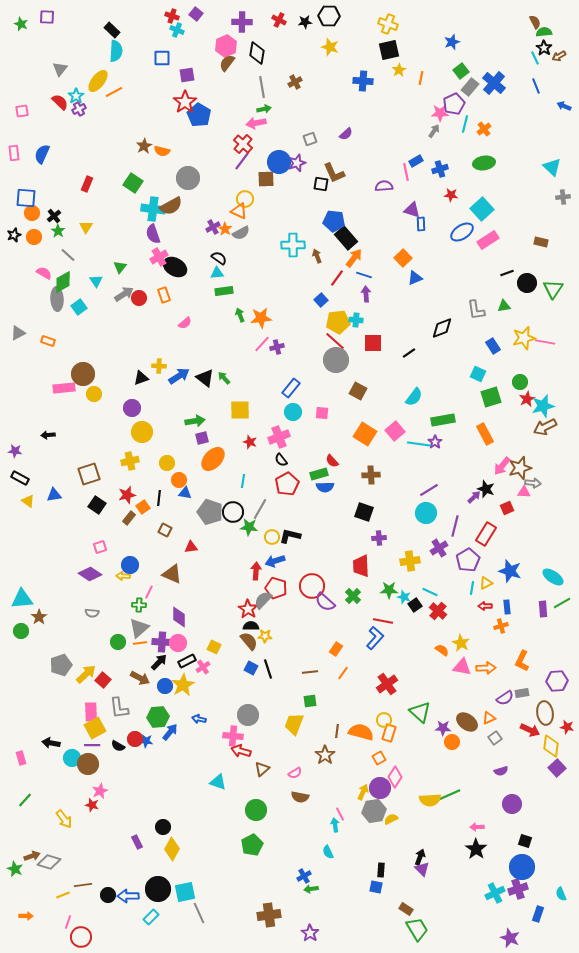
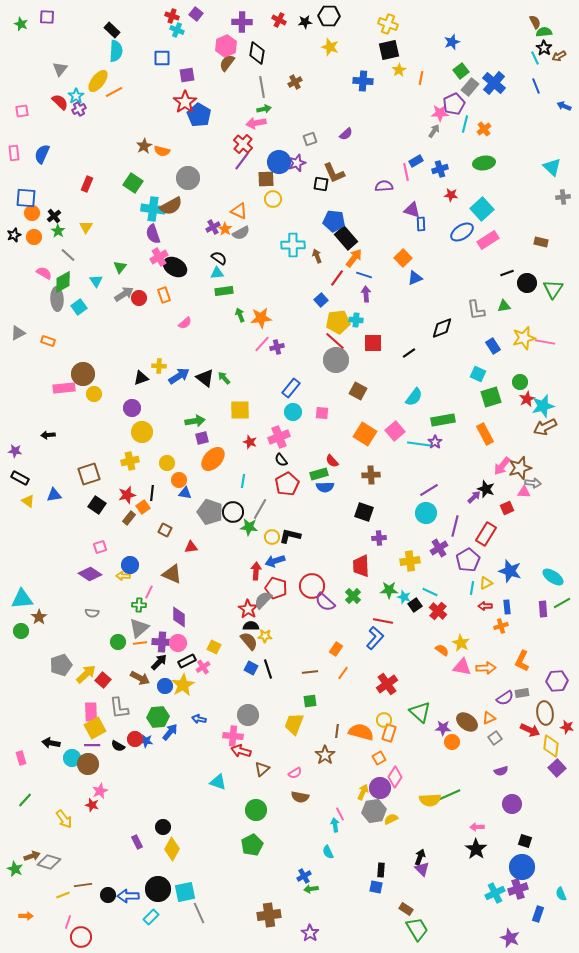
yellow circle at (245, 199): moved 28 px right
black line at (159, 498): moved 7 px left, 5 px up
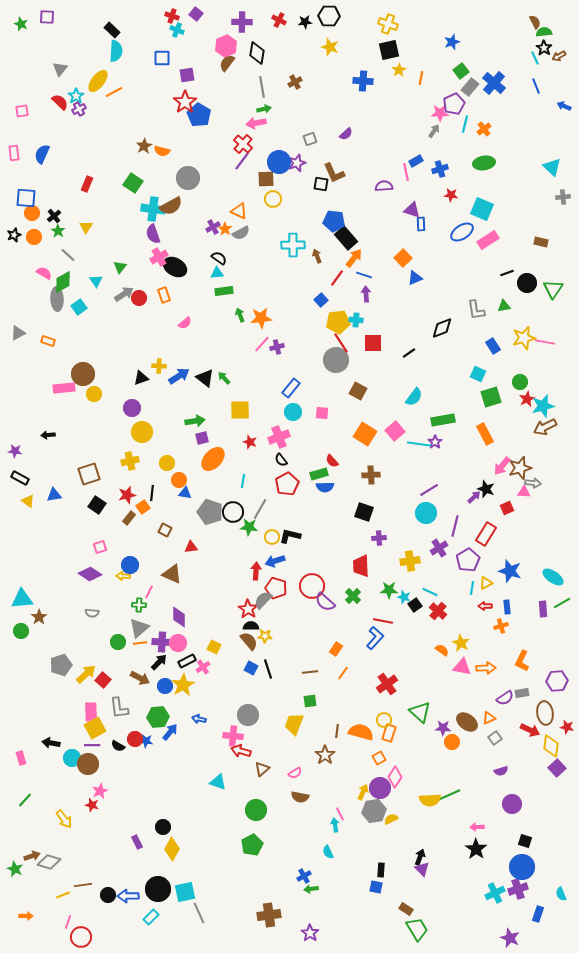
cyan square at (482, 209): rotated 25 degrees counterclockwise
red line at (335, 341): moved 6 px right, 2 px down; rotated 15 degrees clockwise
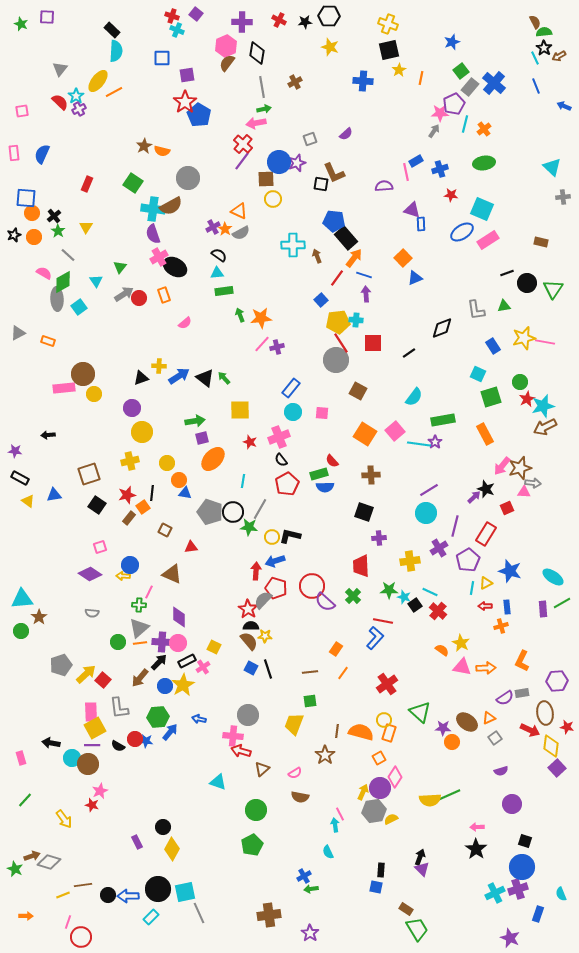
black semicircle at (219, 258): moved 3 px up
brown arrow at (140, 678): rotated 102 degrees clockwise
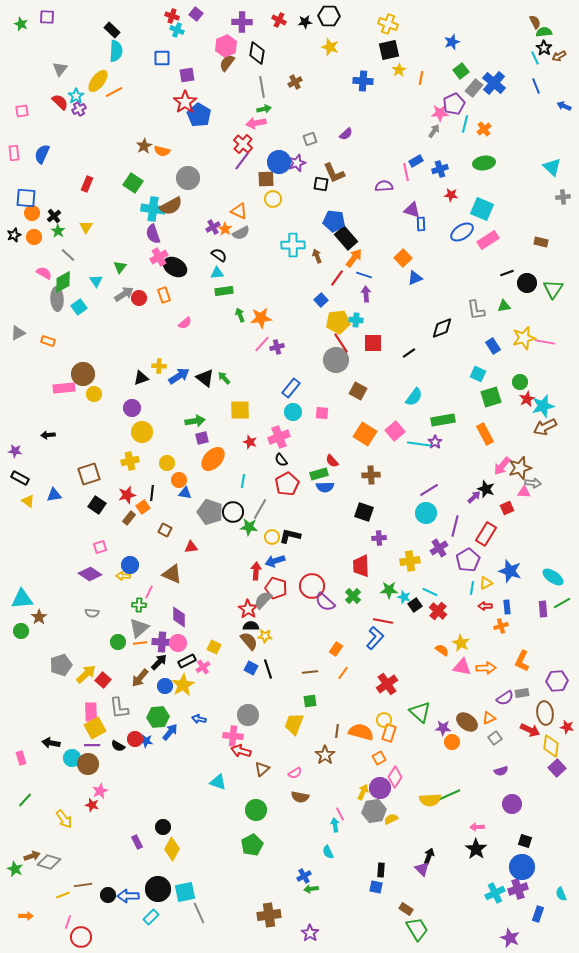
gray rectangle at (470, 87): moved 4 px right, 1 px down
black arrow at (420, 857): moved 9 px right, 1 px up
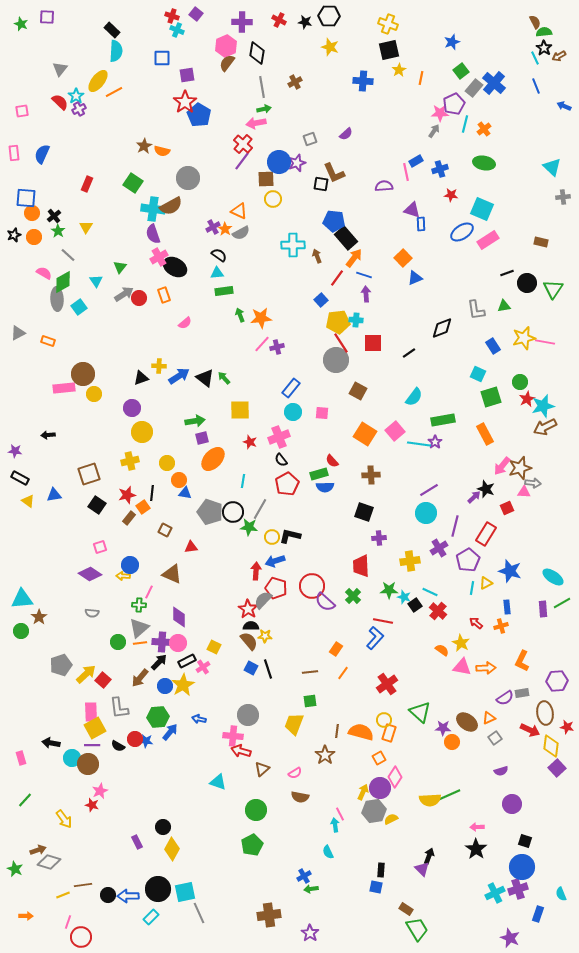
black star at (305, 22): rotated 16 degrees clockwise
green ellipse at (484, 163): rotated 20 degrees clockwise
red arrow at (485, 606): moved 9 px left, 17 px down; rotated 40 degrees clockwise
brown arrow at (32, 856): moved 6 px right, 6 px up
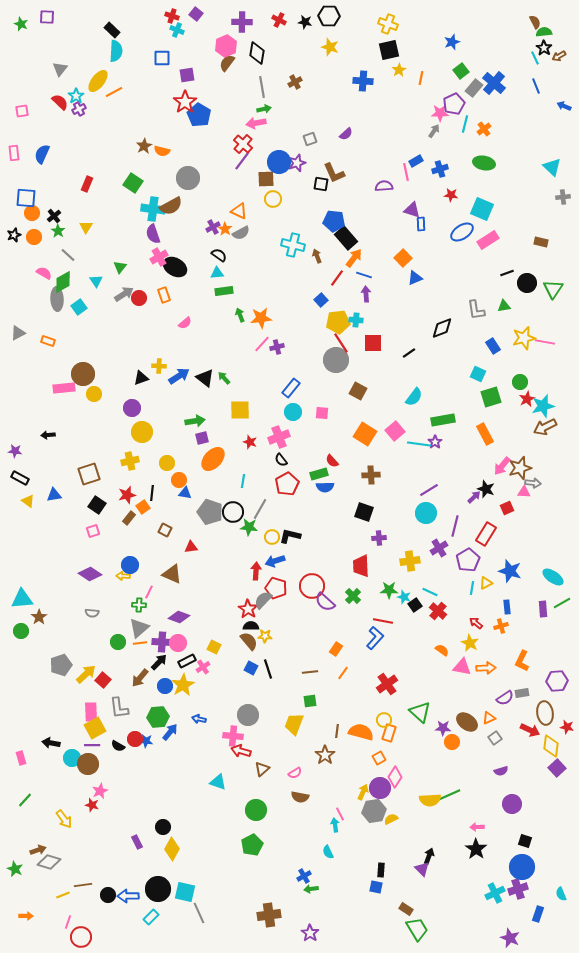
cyan cross at (293, 245): rotated 15 degrees clockwise
pink square at (100, 547): moved 7 px left, 16 px up
purple diamond at (179, 617): rotated 70 degrees counterclockwise
yellow star at (461, 643): moved 9 px right
cyan square at (185, 892): rotated 25 degrees clockwise
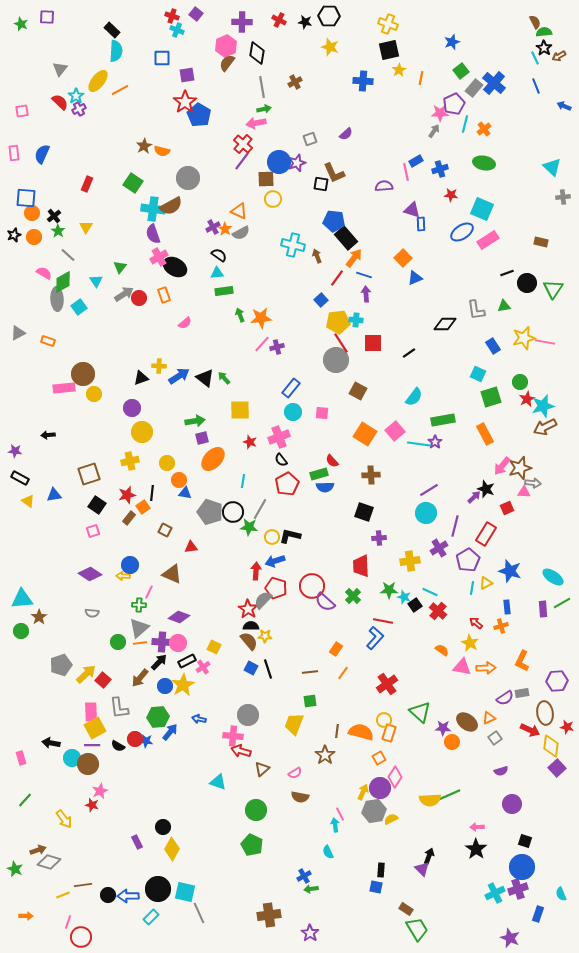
orange line at (114, 92): moved 6 px right, 2 px up
black diamond at (442, 328): moved 3 px right, 4 px up; rotated 20 degrees clockwise
green pentagon at (252, 845): rotated 20 degrees counterclockwise
